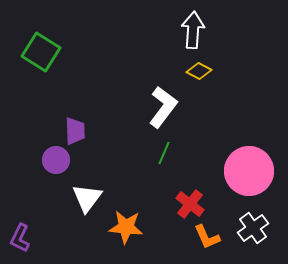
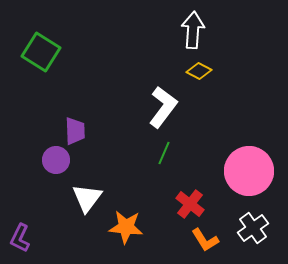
orange L-shape: moved 2 px left, 3 px down; rotated 8 degrees counterclockwise
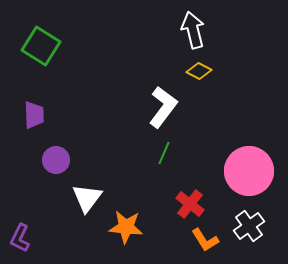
white arrow: rotated 18 degrees counterclockwise
green square: moved 6 px up
purple trapezoid: moved 41 px left, 16 px up
white cross: moved 4 px left, 2 px up
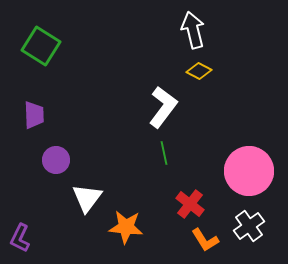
green line: rotated 35 degrees counterclockwise
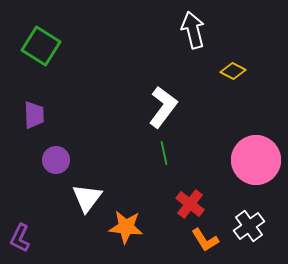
yellow diamond: moved 34 px right
pink circle: moved 7 px right, 11 px up
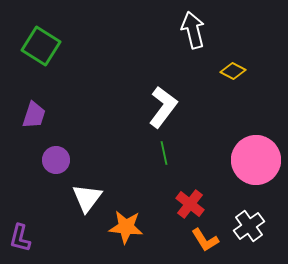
purple trapezoid: rotated 20 degrees clockwise
purple L-shape: rotated 12 degrees counterclockwise
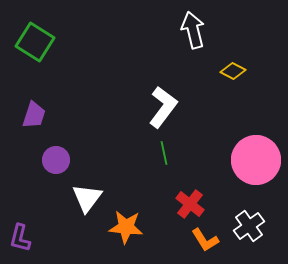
green square: moved 6 px left, 4 px up
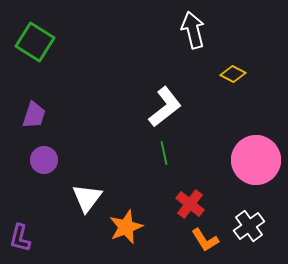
yellow diamond: moved 3 px down
white L-shape: moved 2 px right; rotated 15 degrees clockwise
purple circle: moved 12 px left
orange star: rotated 28 degrees counterclockwise
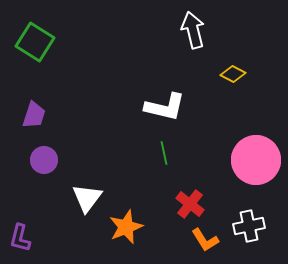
white L-shape: rotated 51 degrees clockwise
white cross: rotated 24 degrees clockwise
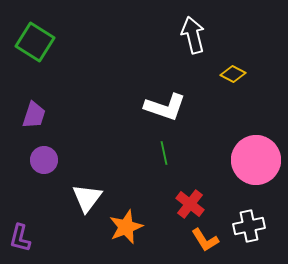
white arrow: moved 5 px down
white L-shape: rotated 6 degrees clockwise
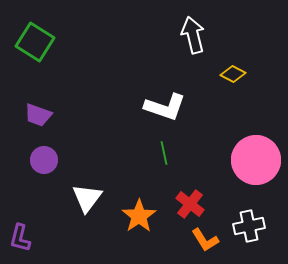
purple trapezoid: moved 4 px right; rotated 92 degrees clockwise
orange star: moved 13 px right, 11 px up; rotated 12 degrees counterclockwise
